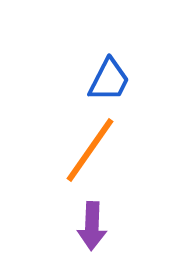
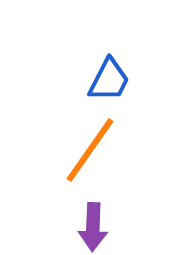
purple arrow: moved 1 px right, 1 px down
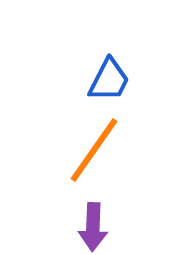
orange line: moved 4 px right
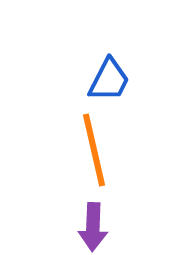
orange line: rotated 48 degrees counterclockwise
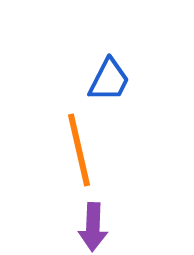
orange line: moved 15 px left
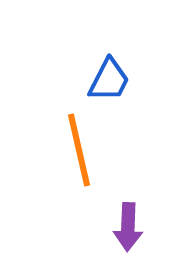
purple arrow: moved 35 px right
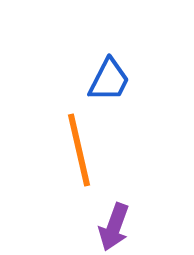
purple arrow: moved 14 px left; rotated 18 degrees clockwise
